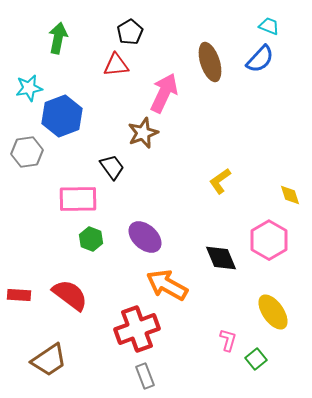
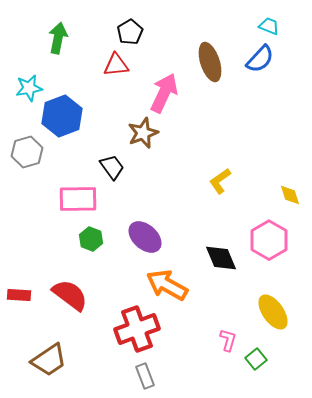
gray hexagon: rotated 8 degrees counterclockwise
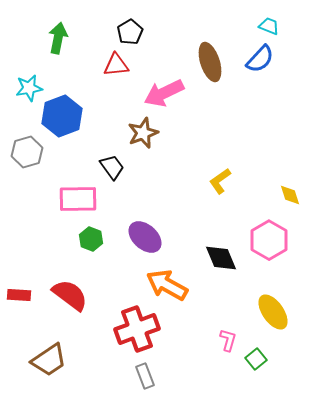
pink arrow: rotated 141 degrees counterclockwise
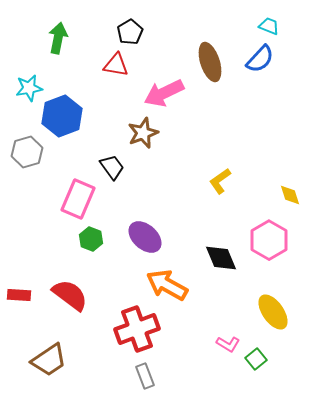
red triangle: rotated 16 degrees clockwise
pink rectangle: rotated 66 degrees counterclockwise
pink L-shape: moved 4 px down; rotated 105 degrees clockwise
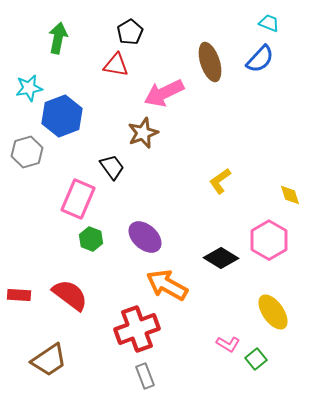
cyan trapezoid: moved 3 px up
black diamond: rotated 36 degrees counterclockwise
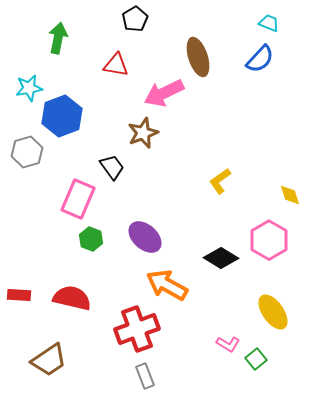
black pentagon: moved 5 px right, 13 px up
brown ellipse: moved 12 px left, 5 px up
red semicircle: moved 2 px right, 3 px down; rotated 24 degrees counterclockwise
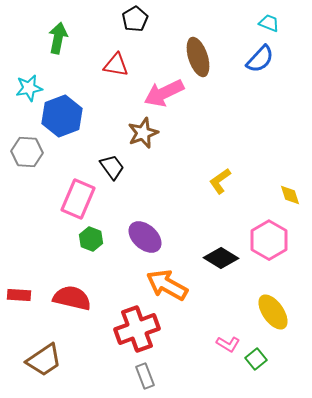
gray hexagon: rotated 20 degrees clockwise
brown trapezoid: moved 5 px left
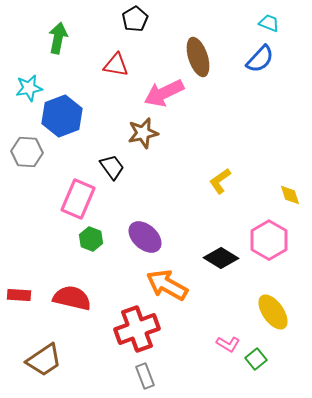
brown star: rotated 8 degrees clockwise
